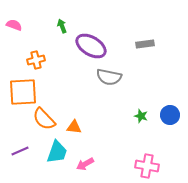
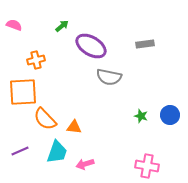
green arrow: rotated 72 degrees clockwise
orange semicircle: moved 1 px right
pink arrow: rotated 12 degrees clockwise
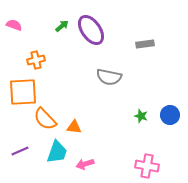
purple ellipse: moved 16 px up; rotated 24 degrees clockwise
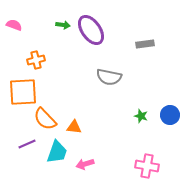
green arrow: moved 1 px right, 1 px up; rotated 48 degrees clockwise
purple line: moved 7 px right, 7 px up
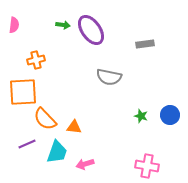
pink semicircle: rotated 77 degrees clockwise
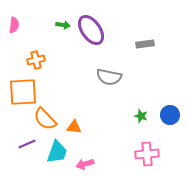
pink cross: moved 12 px up; rotated 15 degrees counterclockwise
